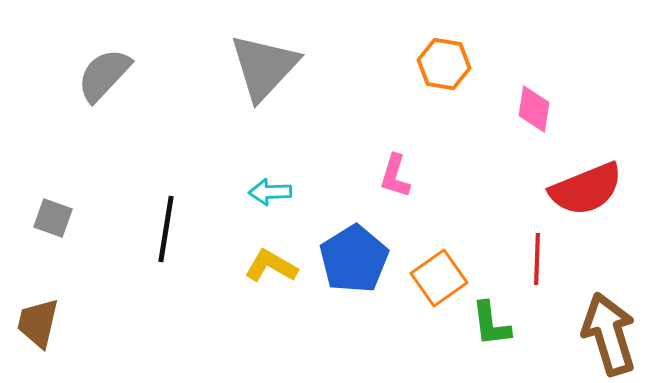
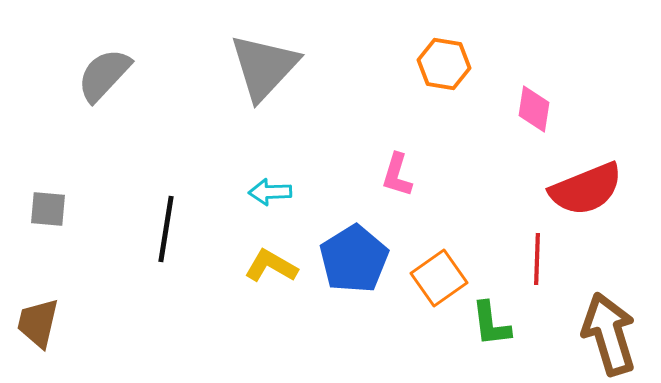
pink L-shape: moved 2 px right, 1 px up
gray square: moved 5 px left, 9 px up; rotated 15 degrees counterclockwise
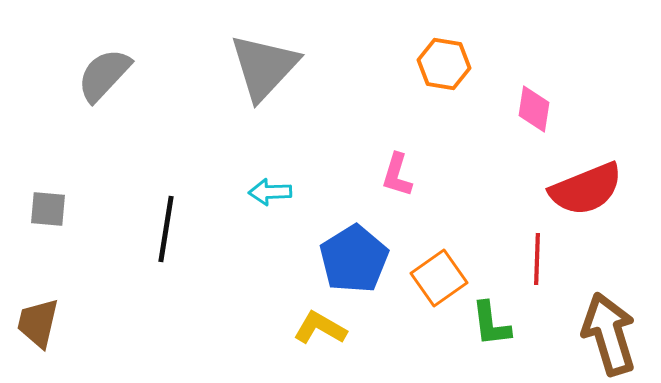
yellow L-shape: moved 49 px right, 62 px down
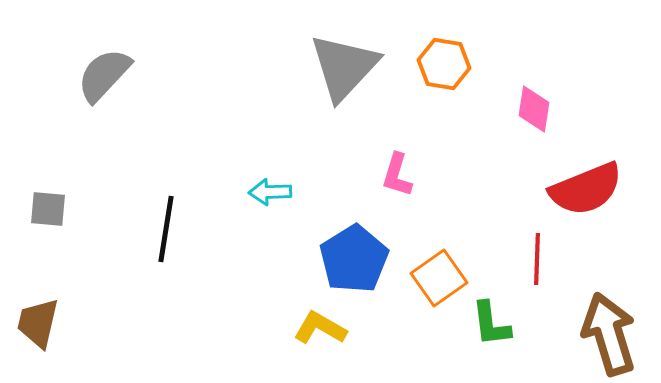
gray triangle: moved 80 px right
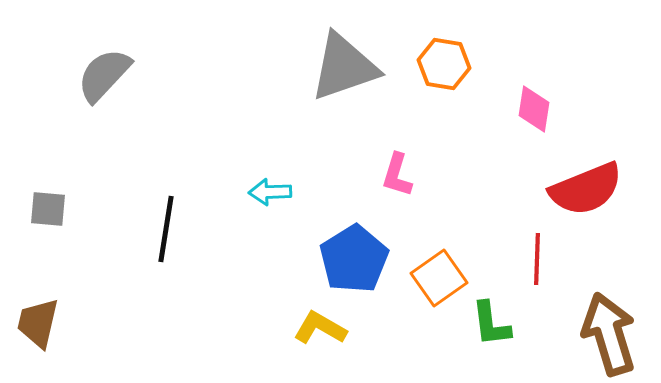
gray triangle: rotated 28 degrees clockwise
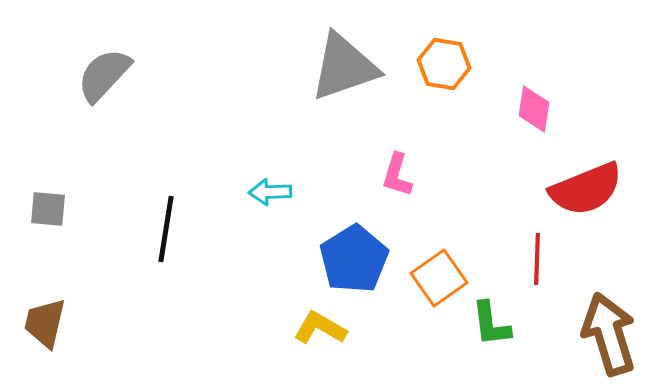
brown trapezoid: moved 7 px right
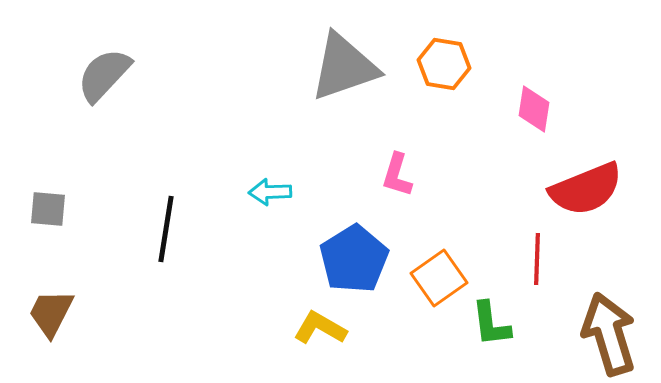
brown trapezoid: moved 6 px right, 10 px up; rotated 14 degrees clockwise
